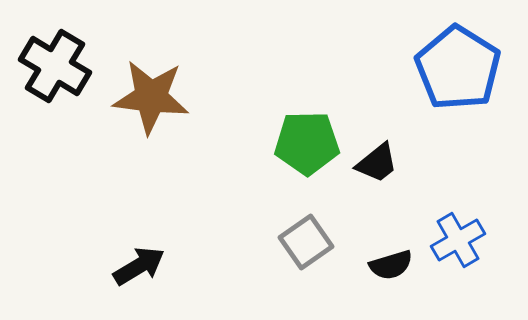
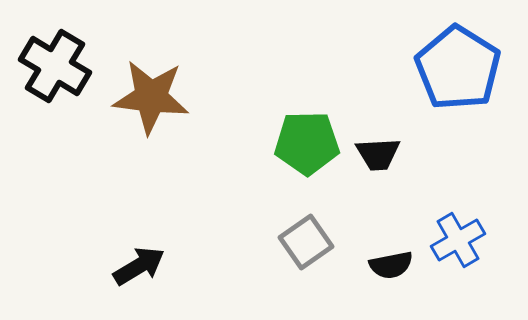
black trapezoid: moved 1 px right, 9 px up; rotated 36 degrees clockwise
black semicircle: rotated 6 degrees clockwise
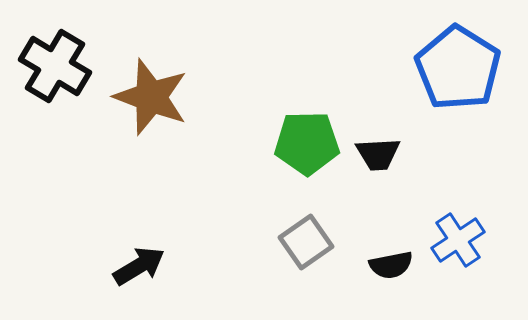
brown star: rotated 14 degrees clockwise
blue cross: rotated 4 degrees counterclockwise
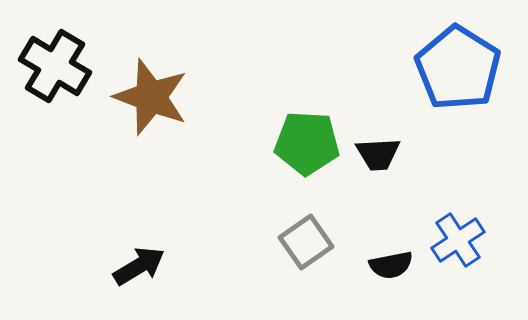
green pentagon: rotated 4 degrees clockwise
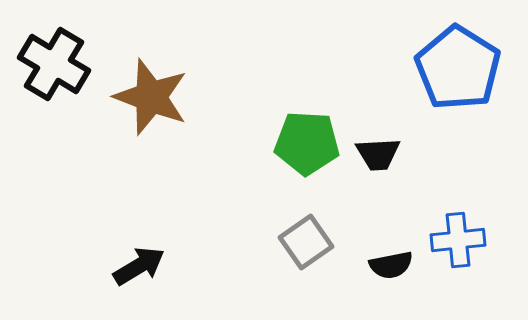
black cross: moved 1 px left, 2 px up
blue cross: rotated 28 degrees clockwise
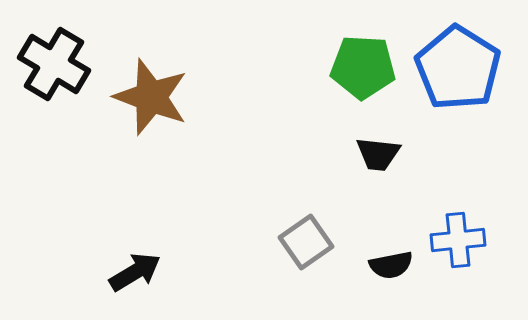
green pentagon: moved 56 px right, 76 px up
black trapezoid: rotated 9 degrees clockwise
black arrow: moved 4 px left, 6 px down
